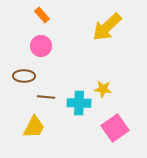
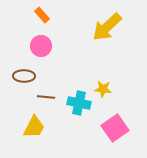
cyan cross: rotated 10 degrees clockwise
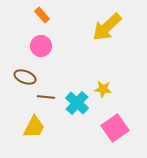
brown ellipse: moved 1 px right, 1 px down; rotated 20 degrees clockwise
cyan cross: moved 2 px left; rotated 30 degrees clockwise
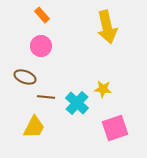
yellow arrow: rotated 60 degrees counterclockwise
pink square: rotated 16 degrees clockwise
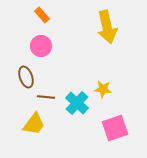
brown ellipse: moved 1 px right; rotated 50 degrees clockwise
yellow trapezoid: moved 3 px up; rotated 10 degrees clockwise
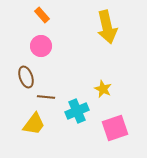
yellow star: rotated 18 degrees clockwise
cyan cross: moved 8 px down; rotated 25 degrees clockwise
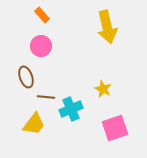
cyan cross: moved 6 px left, 2 px up
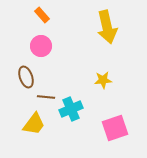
yellow star: moved 9 px up; rotated 30 degrees counterclockwise
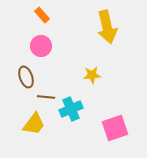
yellow star: moved 11 px left, 5 px up
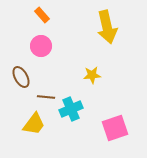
brown ellipse: moved 5 px left; rotated 10 degrees counterclockwise
